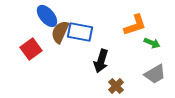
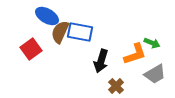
blue ellipse: rotated 20 degrees counterclockwise
orange L-shape: moved 29 px down
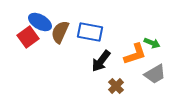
blue ellipse: moved 7 px left, 6 px down
blue rectangle: moved 10 px right
red square: moved 3 px left, 12 px up
black arrow: rotated 20 degrees clockwise
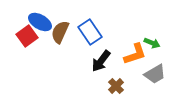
blue rectangle: rotated 45 degrees clockwise
red square: moved 1 px left, 1 px up
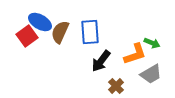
blue rectangle: rotated 30 degrees clockwise
gray trapezoid: moved 4 px left
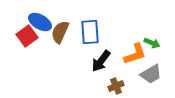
brown cross: rotated 21 degrees clockwise
